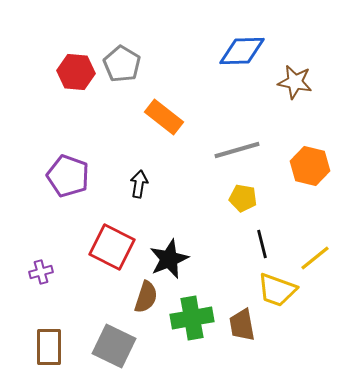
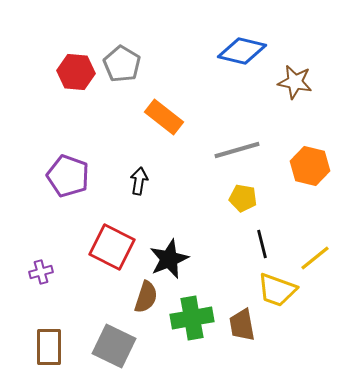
blue diamond: rotated 15 degrees clockwise
black arrow: moved 3 px up
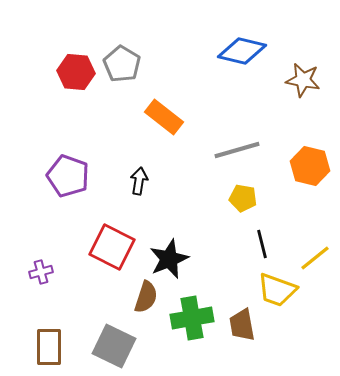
brown star: moved 8 px right, 2 px up
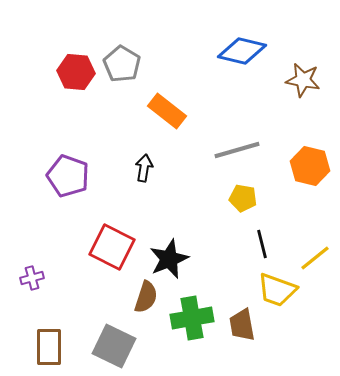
orange rectangle: moved 3 px right, 6 px up
black arrow: moved 5 px right, 13 px up
purple cross: moved 9 px left, 6 px down
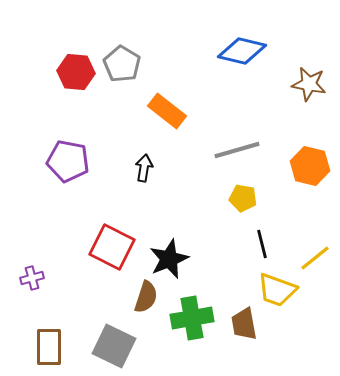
brown star: moved 6 px right, 4 px down
purple pentagon: moved 15 px up; rotated 9 degrees counterclockwise
brown trapezoid: moved 2 px right, 1 px up
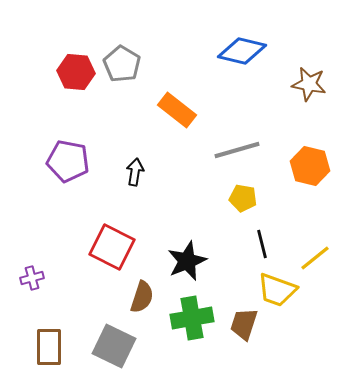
orange rectangle: moved 10 px right, 1 px up
black arrow: moved 9 px left, 4 px down
black star: moved 18 px right, 2 px down
brown semicircle: moved 4 px left
brown trapezoid: rotated 28 degrees clockwise
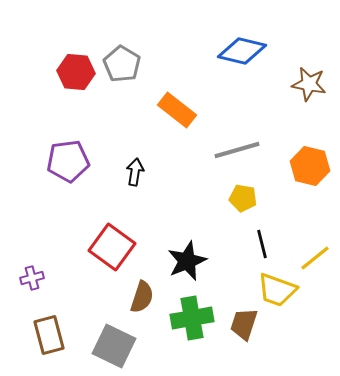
purple pentagon: rotated 18 degrees counterclockwise
red square: rotated 9 degrees clockwise
brown rectangle: moved 12 px up; rotated 15 degrees counterclockwise
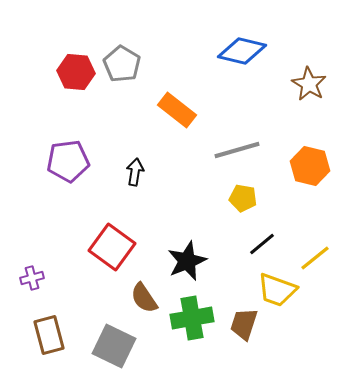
brown star: rotated 20 degrees clockwise
black line: rotated 64 degrees clockwise
brown semicircle: moved 2 px right, 1 px down; rotated 128 degrees clockwise
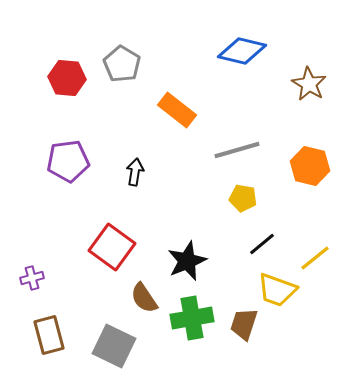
red hexagon: moved 9 px left, 6 px down
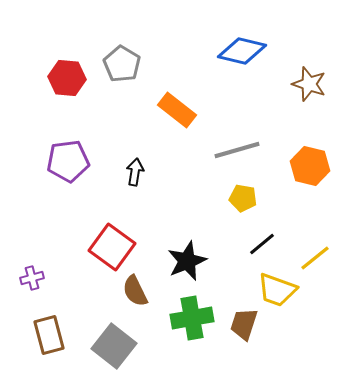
brown star: rotated 12 degrees counterclockwise
brown semicircle: moved 9 px left, 7 px up; rotated 8 degrees clockwise
gray square: rotated 12 degrees clockwise
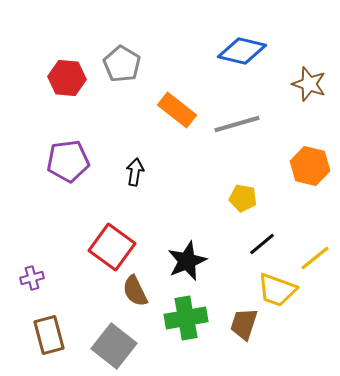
gray line: moved 26 px up
green cross: moved 6 px left
